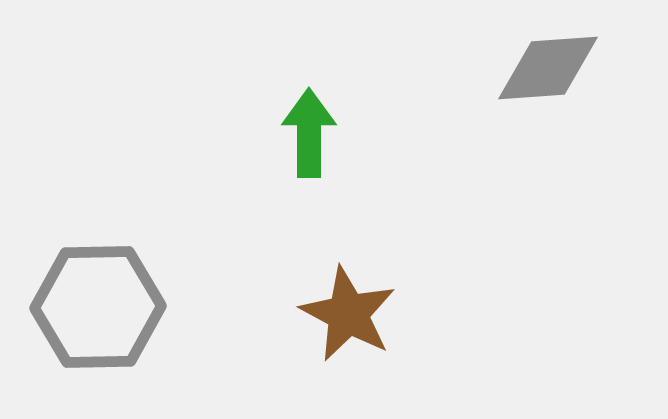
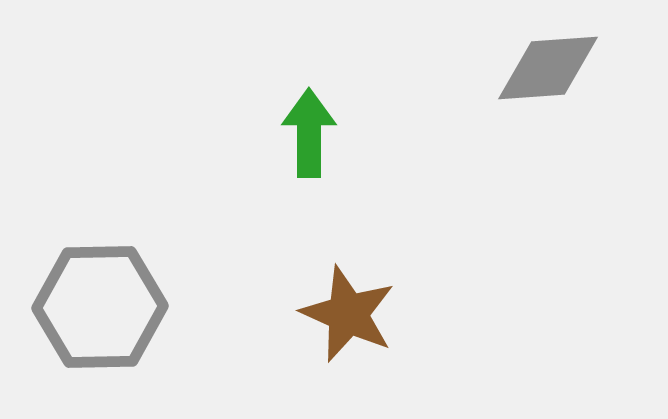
gray hexagon: moved 2 px right
brown star: rotated 4 degrees counterclockwise
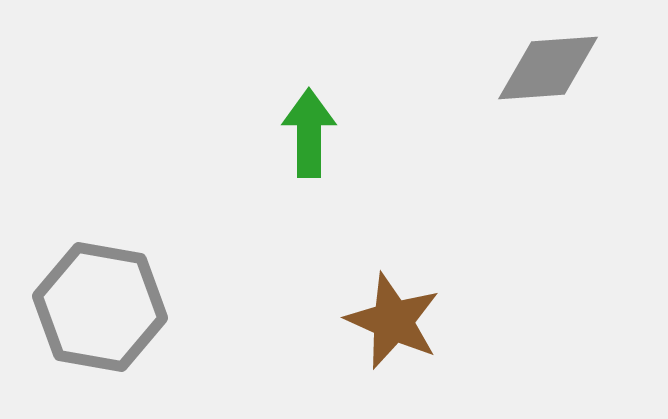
gray hexagon: rotated 11 degrees clockwise
brown star: moved 45 px right, 7 px down
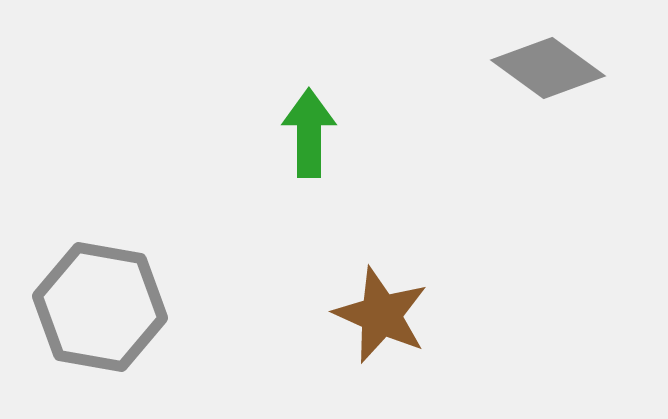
gray diamond: rotated 40 degrees clockwise
brown star: moved 12 px left, 6 px up
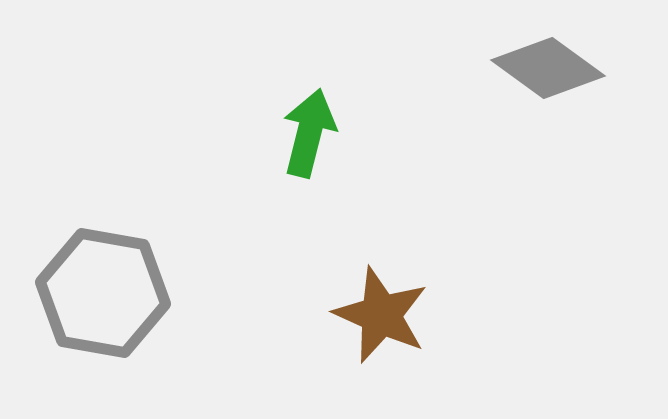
green arrow: rotated 14 degrees clockwise
gray hexagon: moved 3 px right, 14 px up
